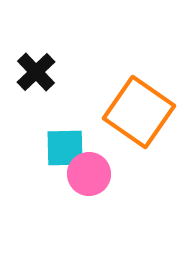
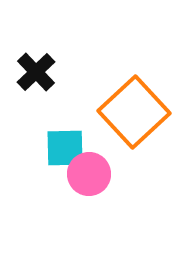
orange square: moved 5 px left; rotated 12 degrees clockwise
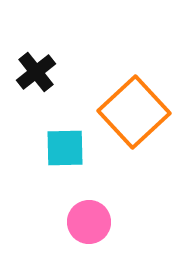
black cross: rotated 6 degrees clockwise
pink circle: moved 48 px down
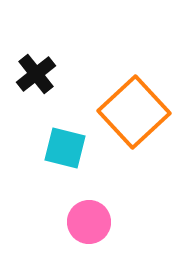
black cross: moved 2 px down
cyan square: rotated 15 degrees clockwise
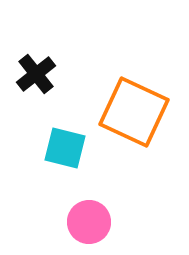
orange square: rotated 22 degrees counterclockwise
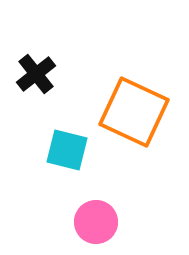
cyan square: moved 2 px right, 2 px down
pink circle: moved 7 px right
